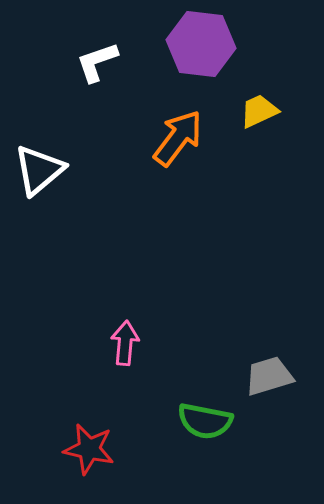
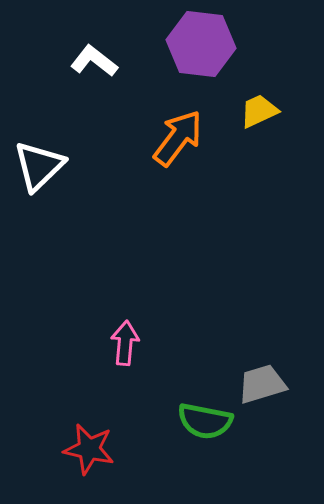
white L-shape: moved 3 px left, 1 px up; rotated 57 degrees clockwise
white triangle: moved 4 px up; rotated 4 degrees counterclockwise
gray trapezoid: moved 7 px left, 8 px down
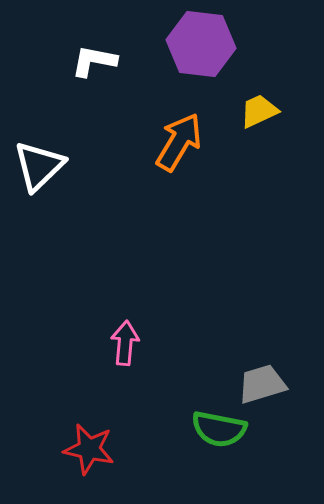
white L-shape: rotated 27 degrees counterclockwise
orange arrow: moved 1 px right, 4 px down; rotated 6 degrees counterclockwise
green semicircle: moved 14 px right, 8 px down
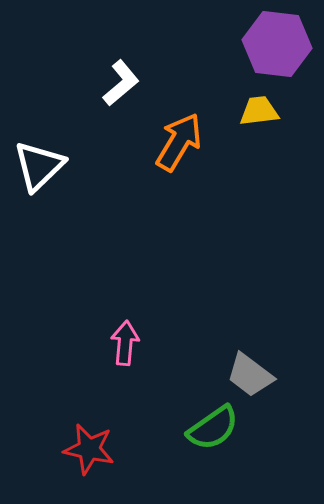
purple hexagon: moved 76 px right
white L-shape: moved 27 px right, 22 px down; rotated 129 degrees clockwise
yellow trapezoid: rotated 18 degrees clockwise
gray trapezoid: moved 12 px left, 9 px up; rotated 126 degrees counterclockwise
green semicircle: moved 6 px left, 1 px up; rotated 46 degrees counterclockwise
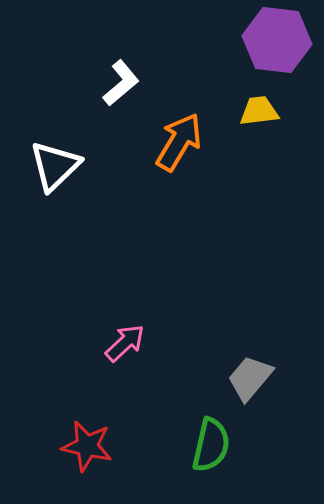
purple hexagon: moved 4 px up
white triangle: moved 16 px right
pink arrow: rotated 42 degrees clockwise
gray trapezoid: moved 3 px down; rotated 93 degrees clockwise
green semicircle: moved 2 px left, 17 px down; rotated 42 degrees counterclockwise
red star: moved 2 px left, 3 px up
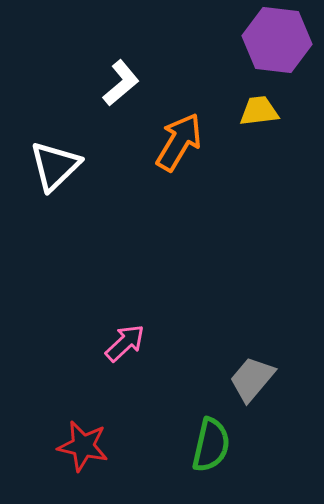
gray trapezoid: moved 2 px right, 1 px down
red star: moved 4 px left
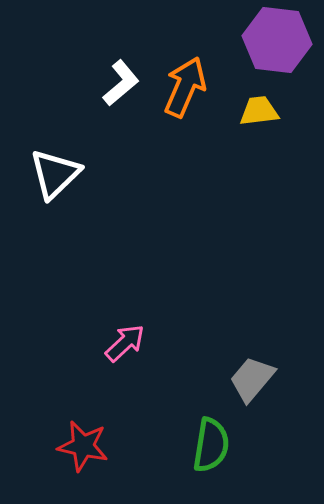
orange arrow: moved 6 px right, 55 px up; rotated 8 degrees counterclockwise
white triangle: moved 8 px down
green semicircle: rotated 4 degrees counterclockwise
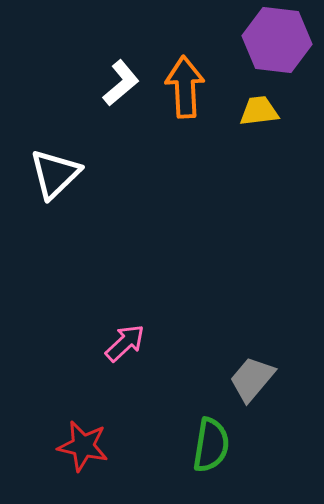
orange arrow: rotated 26 degrees counterclockwise
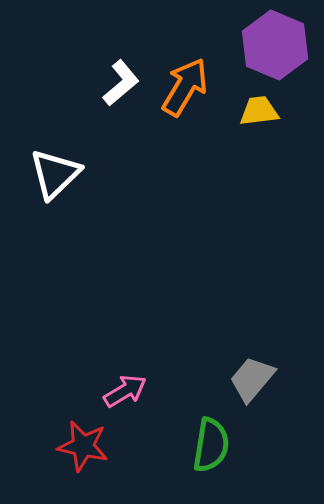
purple hexagon: moved 2 px left, 5 px down; rotated 16 degrees clockwise
orange arrow: rotated 34 degrees clockwise
pink arrow: moved 48 px down; rotated 12 degrees clockwise
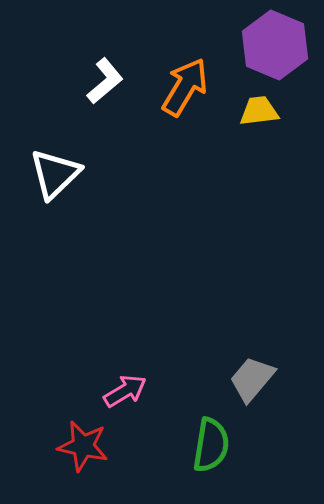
white L-shape: moved 16 px left, 2 px up
